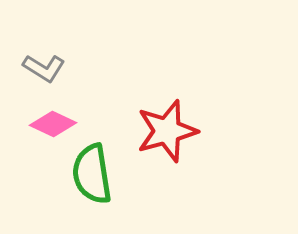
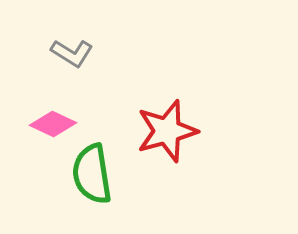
gray L-shape: moved 28 px right, 15 px up
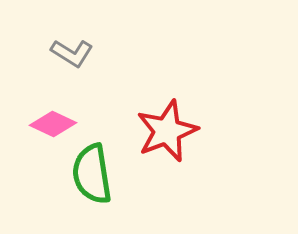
red star: rotated 6 degrees counterclockwise
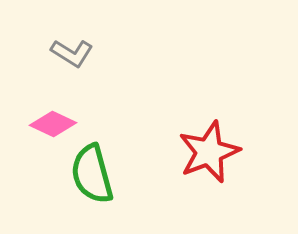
red star: moved 42 px right, 21 px down
green semicircle: rotated 6 degrees counterclockwise
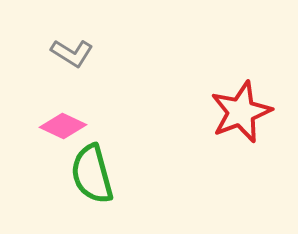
pink diamond: moved 10 px right, 2 px down
red star: moved 32 px right, 40 px up
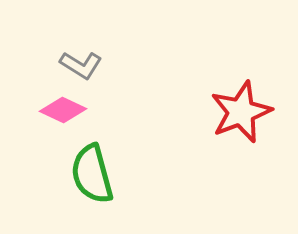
gray L-shape: moved 9 px right, 12 px down
pink diamond: moved 16 px up
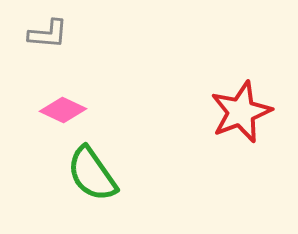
gray L-shape: moved 33 px left, 31 px up; rotated 27 degrees counterclockwise
green semicircle: rotated 20 degrees counterclockwise
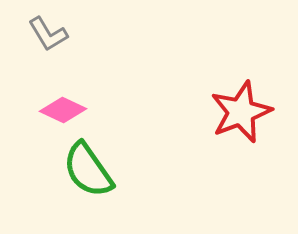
gray L-shape: rotated 54 degrees clockwise
green semicircle: moved 4 px left, 4 px up
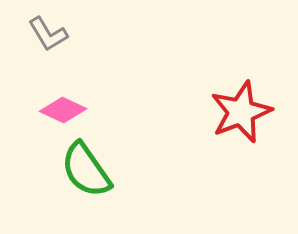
green semicircle: moved 2 px left
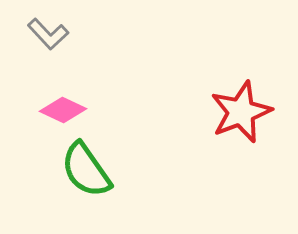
gray L-shape: rotated 12 degrees counterclockwise
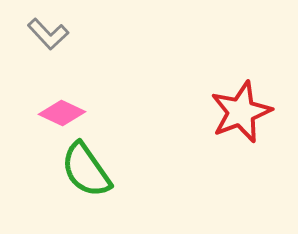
pink diamond: moved 1 px left, 3 px down
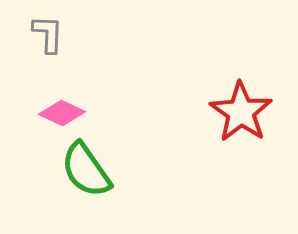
gray L-shape: rotated 135 degrees counterclockwise
red star: rotated 16 degrees counterclockwise
